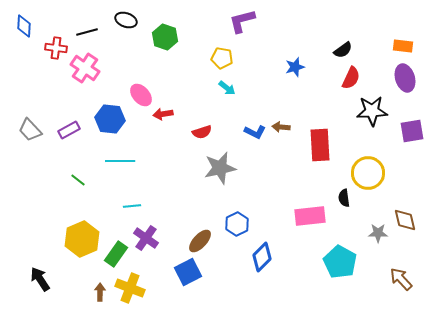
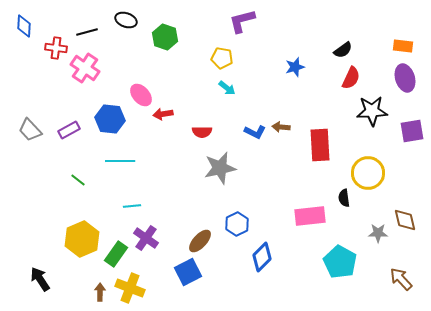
red semicircle at (202, 132): rotated 18 degrees clockwise
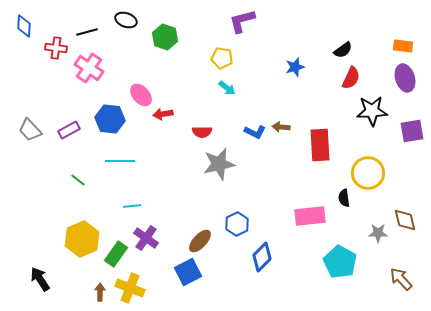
pink cross at (85, 68): moved 4 px right
gray star at (220, 168): moved 1 px left, 4 px up
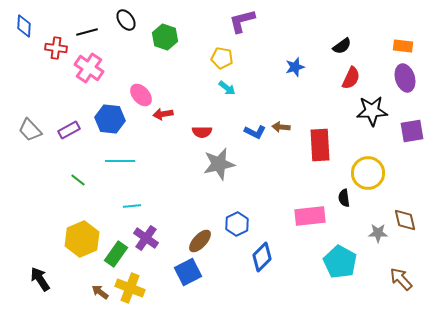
black ellipse at (126, 20): rotated 35 degrees clockwise
black semicircle at (343, 50): moved 1 px left, 4 px up
brown arrow at (100, 292): rotated 54 degrees counterclockwise
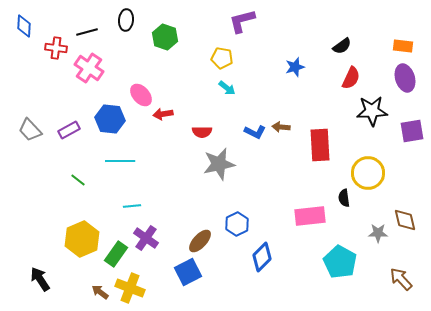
black ellipse at (126, 20): rotated 40 degrees clockwise
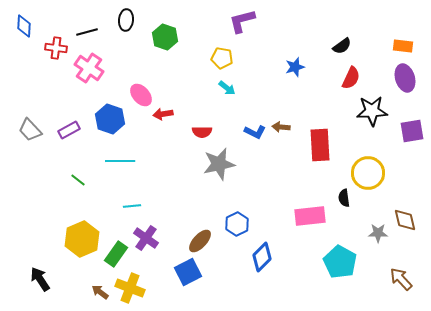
blue hexagon at (110, 119): rotated 12 degrees clockwise
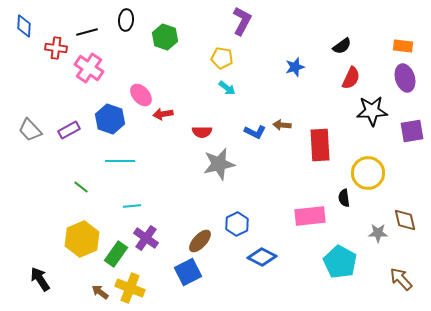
purple L-shape at (242, 21): rotated 132 degrees clockwise
brown arrow at (281, 127): moved 1 px right, 2 px up
green line at (78, 180): moved 3 px right, 7 px down
blue diamond at (262, 257): rotated 72 degrees clockwise
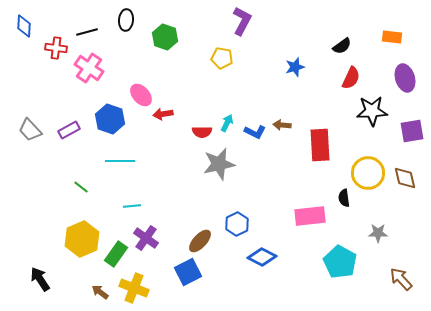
orange rectangle at (403, 46): moved 11 px left, 9 px up
cyan arrow at (227, 88): moved 35 px down; rotated 102 degrees counterclockwise
brown diamond at (405, 220): moved 42 px up
yellow cross at (130, 288): moved 4 px right
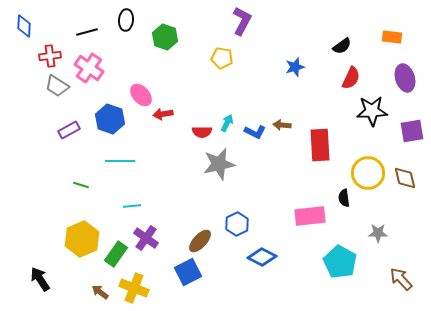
red cross at (56, 48): moved 6 px left, 8 px down; rotated 15 degrees counterclockwise
gray trapezoid at (30, 130): moved 27 px right, 44 px up; rotated 15 degrees counterclockwise
green line at (81, 187): moved 2 px up; rotated 21 degrees counterclockwise
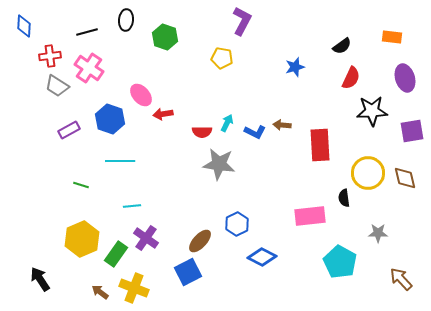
gray star at (219, 164): rotated 20 degrees clockwise
